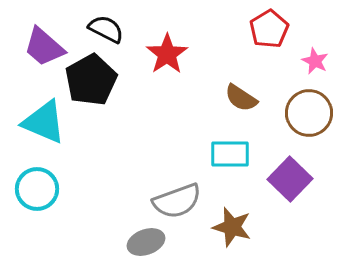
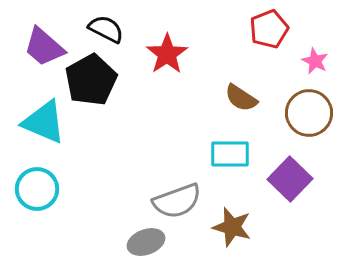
red pentagon: rotated 9 degrees clockwise
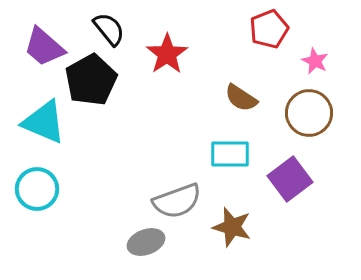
black semicircle: moved 3 px right; rotated 24 degrees clockwise
purple square: rotated 9 degrees clockwise
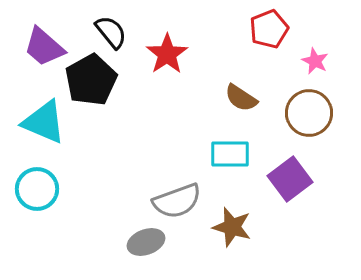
black semicircle: moved 2 px right, 3 px down
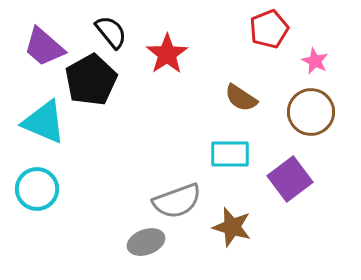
brown circle: moved 2 px right, 1 px up
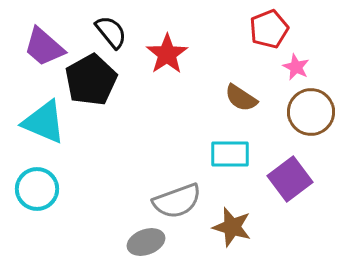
pink star: moved 19 px left, 6 px down
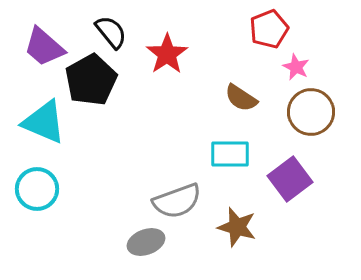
brown star: moved 5 px right
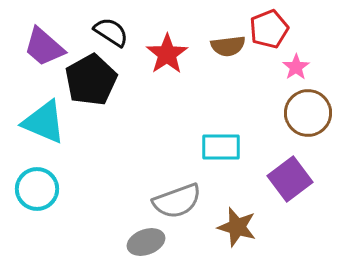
black semicircle: rotated 18 degrees counterclockwise
pink star: rotated 12 degrees clockwise
brown semicircle: moved 13 px left, 52 px up; rotated 40 degrees counterclockwise
brown circle: moved 3 px left, 1 px down
cyan rectangle: moved 9 px left, 7 px up
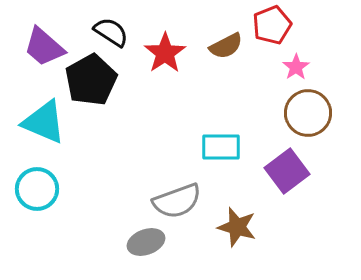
red pentagon: moved 3 px right, 4 px up
brown semicircle: moved 2 px left; rotated 20 degrees counterclockwise
red star: moved 2 px left, 1 px up
purple square: moved 3 px left, 8 px up
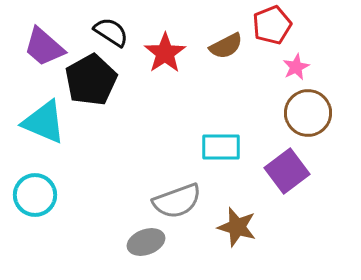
pink star: rotated 8 degrees clockwise
cyan circle: moved 2 px left, 6 px down
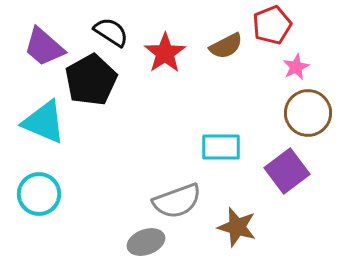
cyan circle: moved 4 px right, 1 px up
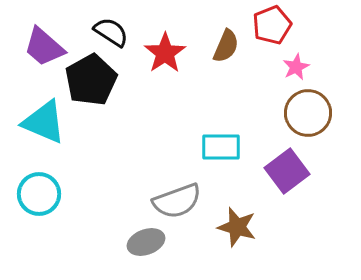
brown semicircle: rotated 40 degrees counterclockwise
